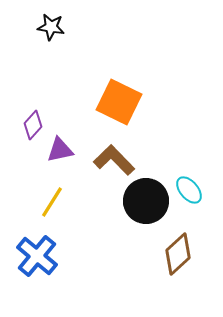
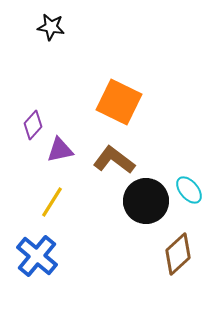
brown L-shape: rotated 9 degrees counterclockwise
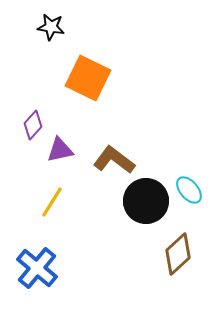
orange square: moved 31 px left, 24 px up
blue cross: moved 12 px down
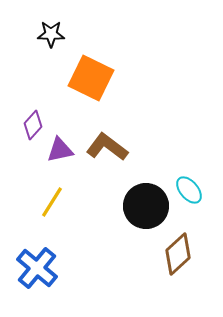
black star: moved 7 px down; rotated 8 degrees counterclockwise
orange square: moved 3 px right
brown L-shape: moved 7 px left, 13 px up
black circle: moved 5 px down
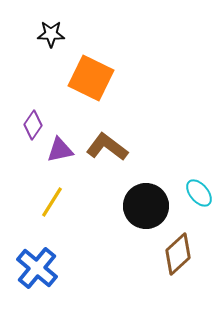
purple diamond: rotated 8 degrees counterclockwise
cyan ellipse: moved 10 px right, 3 px down
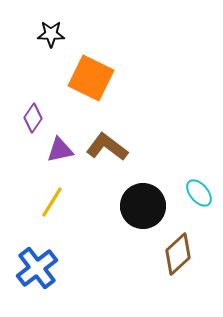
purple diamond: moved 7 px up
black circle: moved 3 px left
blue cross: rotated 12 degrees clockwise
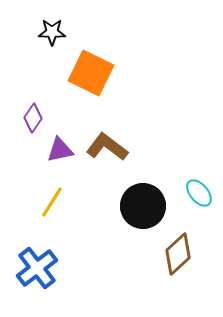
black star: moved 1 px right, 2 px up
orange square: moved 5 px up
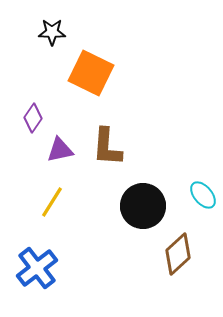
brown L-shape: rotated 123 degrees counterclockwise
cyan ellipse: moved 4 px right, 2 px down
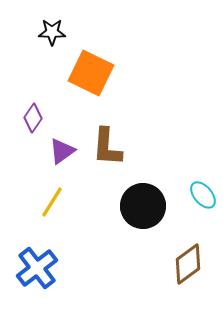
purple triangle: moved 2 px right, 1 px down; rotated 24 degrees counterclockwise
brown diamond: moved 10 px right, 10 px down; rotated 6 degrees clockwise
